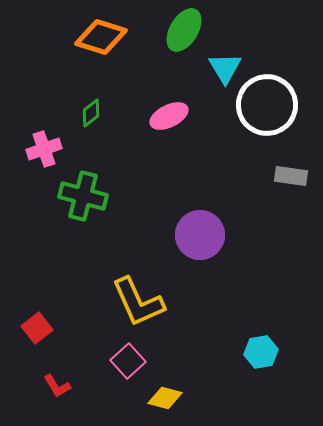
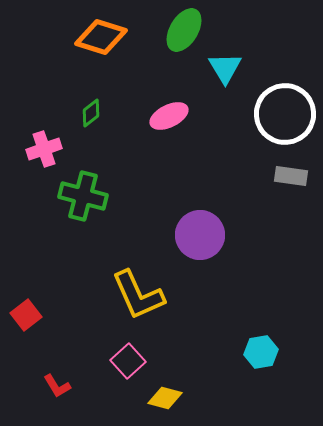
white circle: moved 18 px right, 9 px down
yellow L-shape: moved 7 px up
red square: moved 11 px left, 13 px up
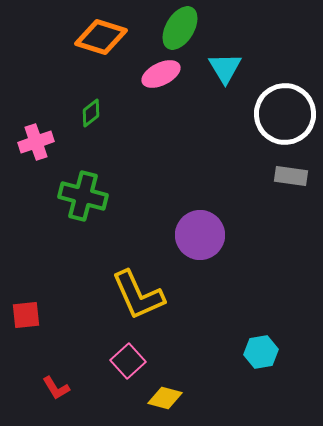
green ellipse: moved 4 px left, 2 px up
pink ellipse: moved 8 px left, 42 px up
pink cross: moved 8 px left, 7 px up
red square: rotated 32 degrees clockwise
red L-shape: moved 1 px left, 2 px down
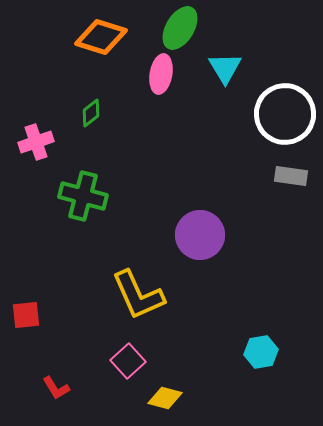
pink ellipse: rotated 54 degrees counterclockwise
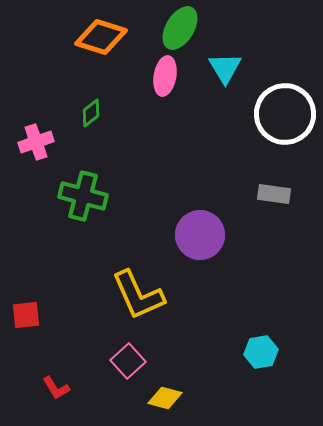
pink ellipse: moved 4 px right, 2 px down
gray rectangle: moved 17 px left, 18 px down
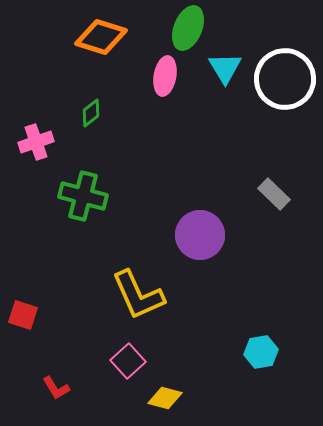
green ellipse: moved 8 px right; rotated 9 degrees counterclockwise
white circle: moved 35 px up
gray rectangle: rotated 36 degrees clockwise
red square: moved 3 px left; rotated 24 degrees clockwise
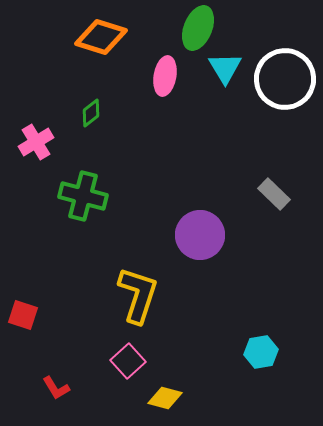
green ellipse: moved 10 px right
pink cross: rotated 12 degrees counterclockwise
yellow L-shape: rotated 138 degrees counterclockwise
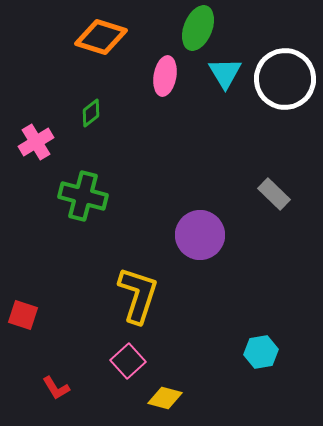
cyan triangle: moved 5 px down
